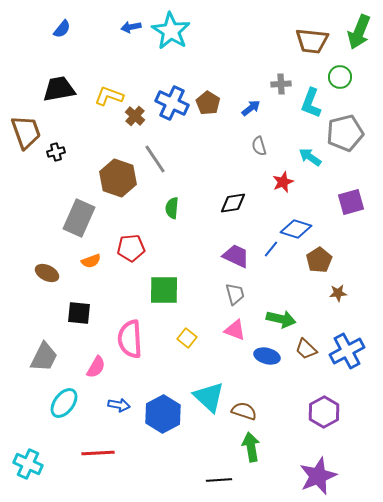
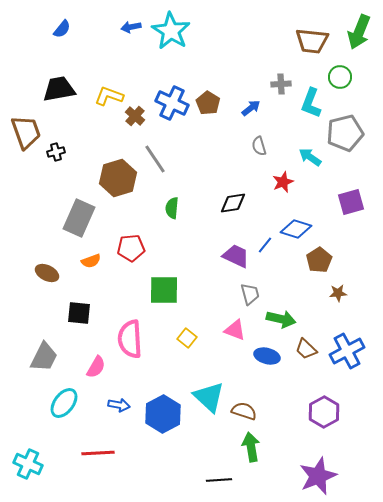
brown hexagon at (118, 178): rotated 24 degrees clockwise
blue line at (271, 249): moved 6 px left, 4 px up
gray trapezoid at (235, 294): moved 15 px right
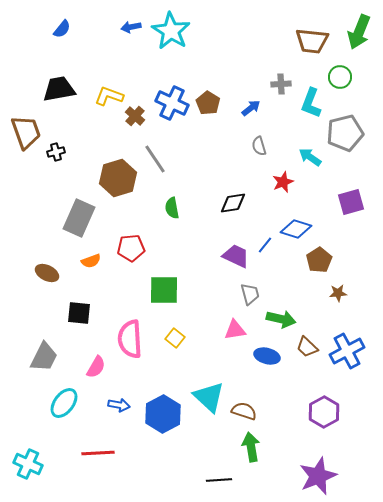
green semicircle at (172, 208): rotated 15 degrees counterclockwise
pink triangle at (235, 330): rotated 30 degrees counterclockwise
yellow square at (187, 338): moved 12 px left
brown trapezoid at (306, 349): moved 1 px right, 2 px up
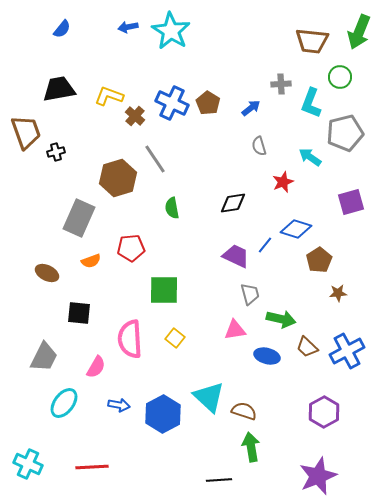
blue arrow at (131, 27): moved 3 px left
red line at (98, 453): moved 6 px left, 14 px down
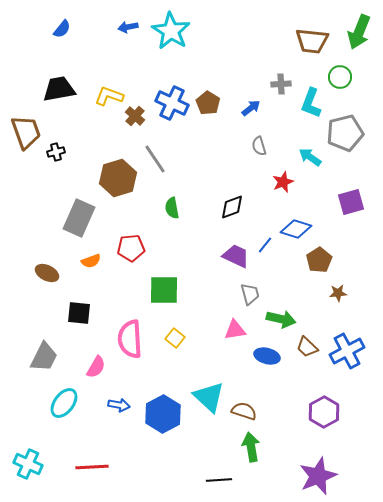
black diamond at (233, 203): moved 1 px left, 4 px down; rotated 12 degrees counterclockwise
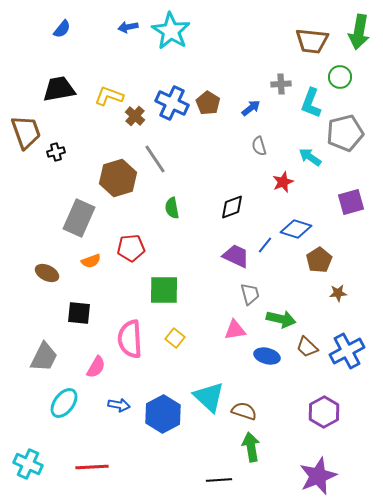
green arrow at (359, 32): rotated 12 degrees counterclockwise
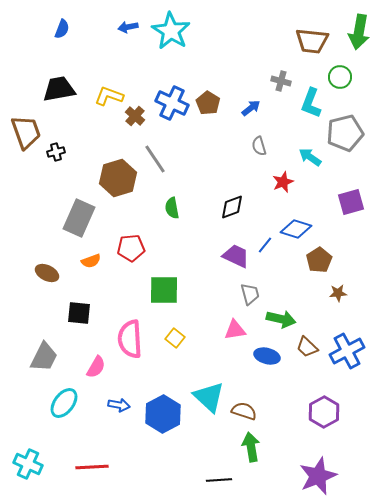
blue semicircle at (62, 29): rotated 18 degrees counterclockwise
gray cross at (281, 84): moved 3 px up; rotated 18 degrees clockwise
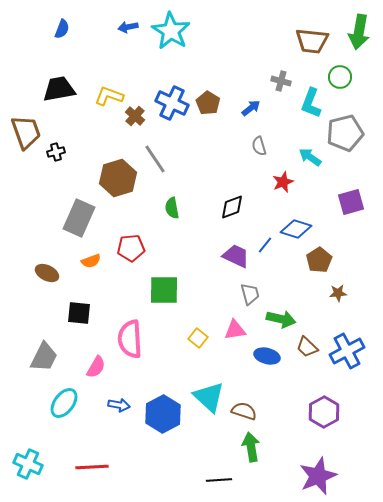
yellow square at (175, 338): moved 23 px right
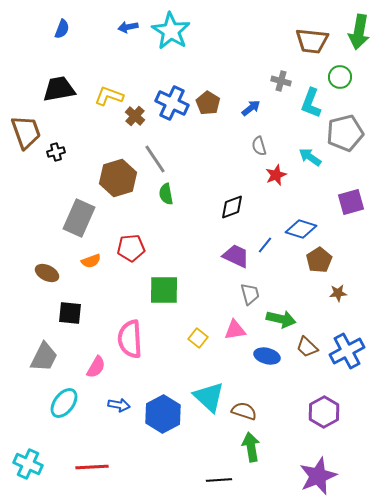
red star at (283, 182): moved 7 px left, 7 px up
green semicircle at (172, 208): moved 6 px left, 14 px up
blue diamond at (296, 229): moved 5 px right
black square at (79, 313): moved 9 px left
